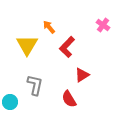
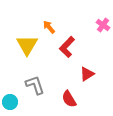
red triangle: moved 5 px right, 1 px up
gray L-shape: rotated 30 degrees counterclockwise
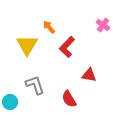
red triangle: moved 2 px right, 1 px down; rotated 42 degrees clockwise
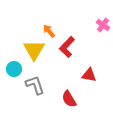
orange arrow: moved 4 px down
yellow triangle: moved 7 px right, 5 px down
cyan circle: moved 4 px right, 33 px up
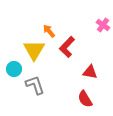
red triangle: moved 1 px right, 3 px up
red semicircle: moved 16 px right
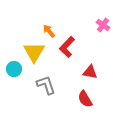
yellow triangle: moved 2 px down
gray L-shape: moved 11 px right
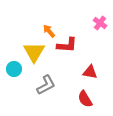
pink cross: moved 3 px left, 2 px up
red L-shape: moved 2 px up; rotated 130 degrees counterclockwise
gray L-shape: rotated 80 degrees clockwise
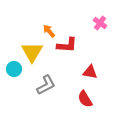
yellow triangle: moved 2 px left
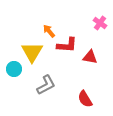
red triangle: moved 15 px up
